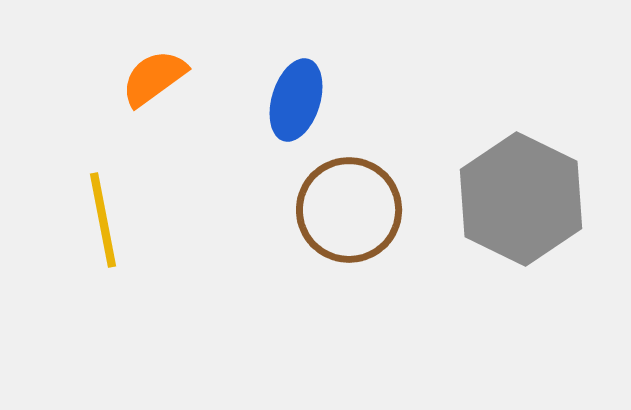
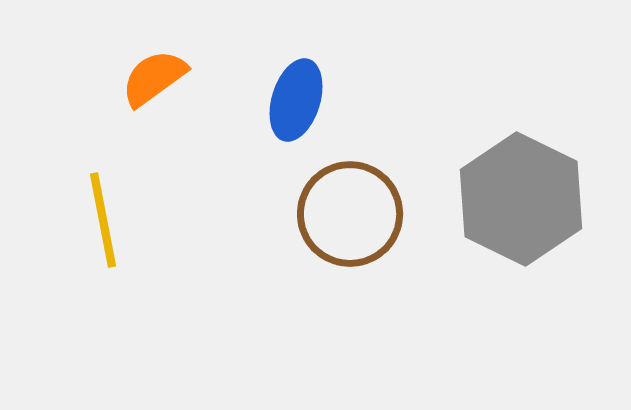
brown circle: moved 1 px right, 4 px down
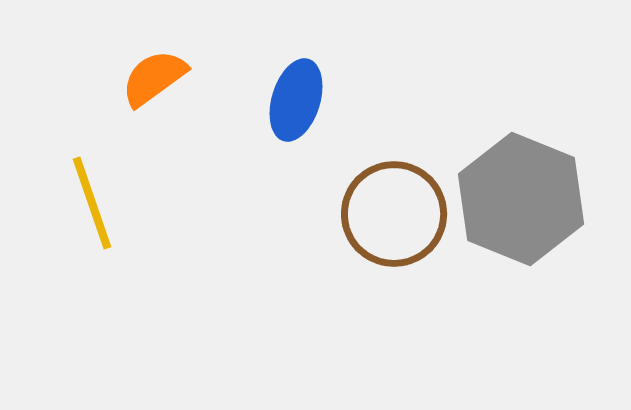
gray hexagon: rotated 4 degrees counterclockwise
brown circle: moved 44 px right
yellow line: moved 11 px left, 17 px up; rotated 8 degrees counterclockwise
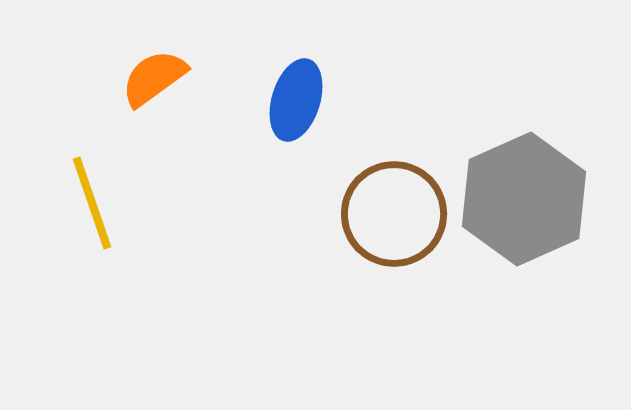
gray hexagon: moved 3 px right; rotated 14 degrees clockwise
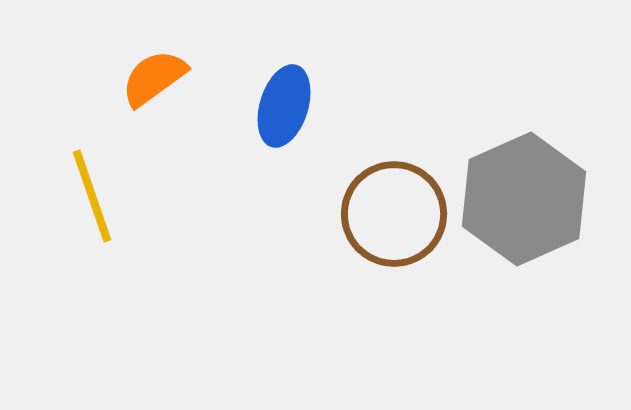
blue ellipse: moved 12 px left, 6 px down
yellow line: moved 7 px up
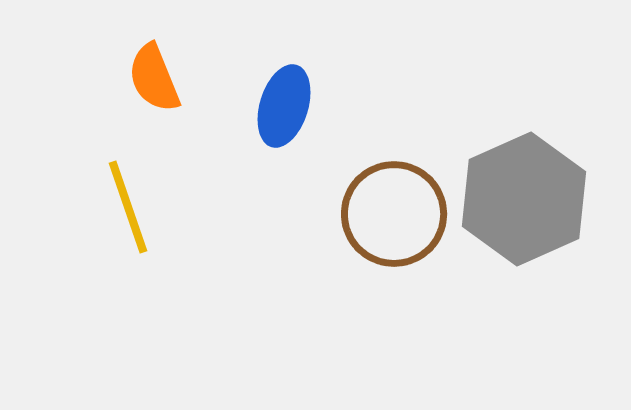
orange semicircle: rotated 76 degrees counterclockwise
yellow line: moved 36 px right, 11 px down
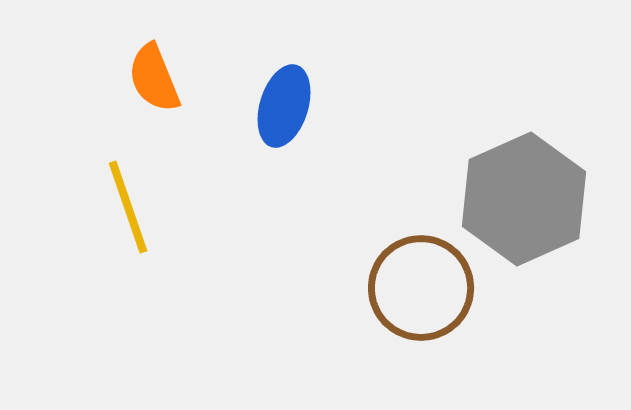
brown circle: moved 27 px right, 74 px down
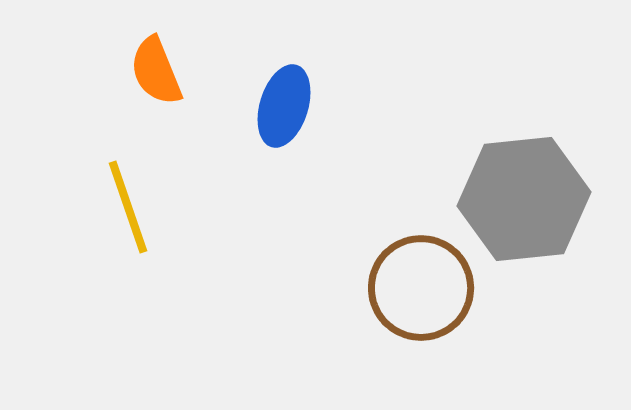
orange semicircle: moved 2 px right, 7 px up
gray hexagon: rotated 18 degrees clockwise
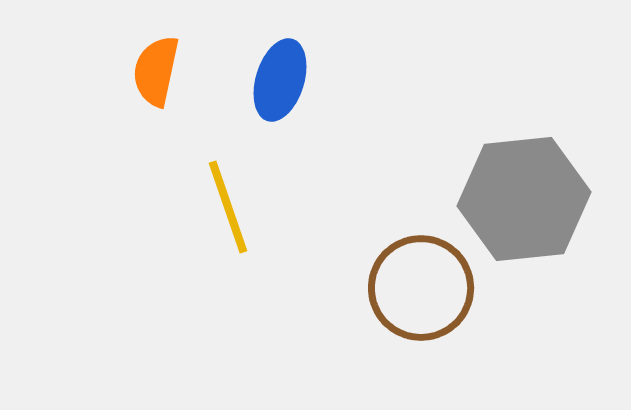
orange semicircle: rotated 34 degrees clockwise
blue ellipse: moved 4 px left, 26 px up
yellow line: moved 100 px right
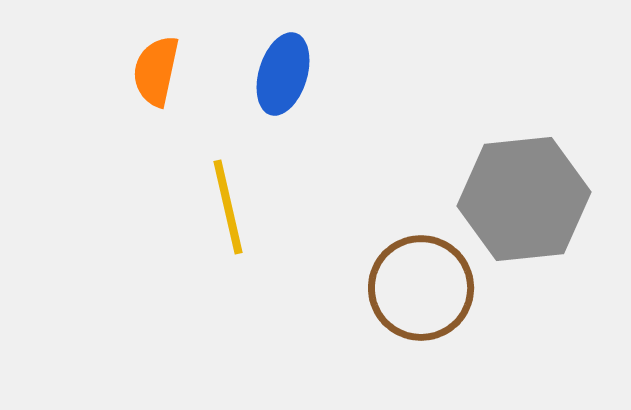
blue ellipse: moved 3 px right, 6 px up
yellow line: rotated 6 degrees clockwise
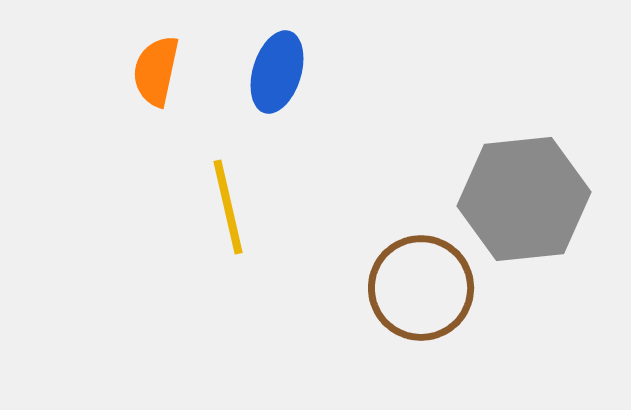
blue ellipse: moved 6 px left, 2 px up
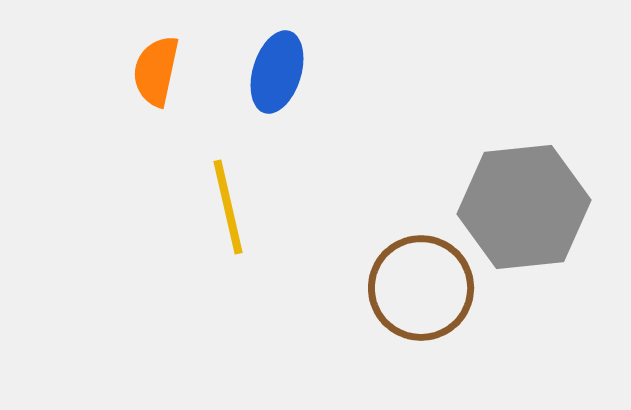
gray hexagon: moved 8 px down
